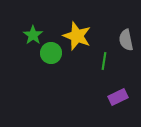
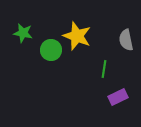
green star: moved 10 px left, 2 px up; rotated 24 degrees counterclockwise
green circle: moved 3 px up
green line: moved 8 px down
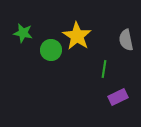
yellow star: rotated 12 degrees clockwise
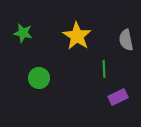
green circle: moved 12 px left, 28 px down
green line: rotated 12 degrees counterclockwise
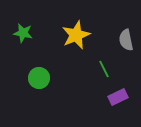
yellow star: moved 1 px left, 1 px up; rotated 16 degrees clockwise
green line: rotated 24 degrees counterclockwise
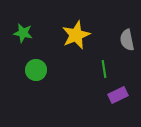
gray semicircle: moved 1 px right
green line: rotated 18 degrees clockwise
green circle: moved 3 px left, 8 px up
purple rectangle: moved 2 px up
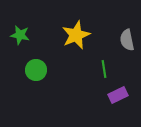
green star: moved 3 px left, 2 px down
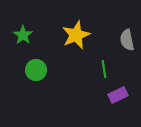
green star: moved 3 px right; rotated 24 degrees clockwise
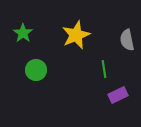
green star: moved 2 px up
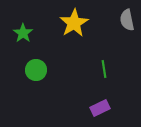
yellow star: moved 2 px left, 12 px up; rotated 8 degrees counterclockwise
gray semicircle: moved 20 px up
purple rectangle: moved 18 px left, 13 px down
